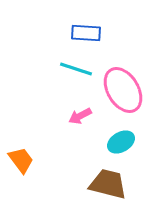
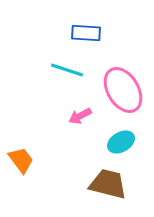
cyan line: moved 9 px left, 1 px down
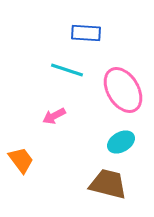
pink arrow: moved 26 px left
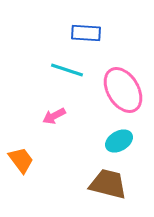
cyan ellipse: moved 2 px left, 1 px up
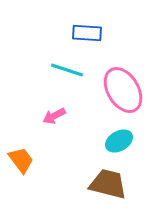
blue rectangle: moved 1 px right
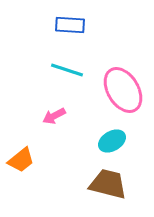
blue rectangle: moved 17 px left, 8 px up
cyan ellipse: moved 7 px left
orange trapezoid: rotated 88 degrees clockwise
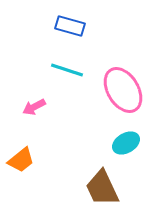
blue rectangle: moved 1 px down; rotated 12 degrees clockwise
pink arrow: moved 20 px left, 9 px up
cyan ellipse: moved 14 px right, 2 px down
brown trapezoid: moved 6 px left, 4 px down; rotated 129 degrees counterclockwise
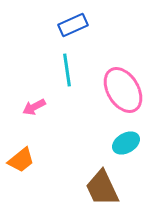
blue rectangle: moved 3 px right, 1 px up; rotated 40 degrees counterclockwise
cyan line: rotated 64 degrees clockwise
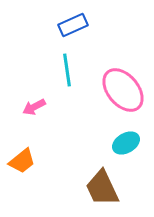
pink ellipse: rotated 9 degrees counterclockwise
orange trapezoid: moved 1 px right, 1 px down
